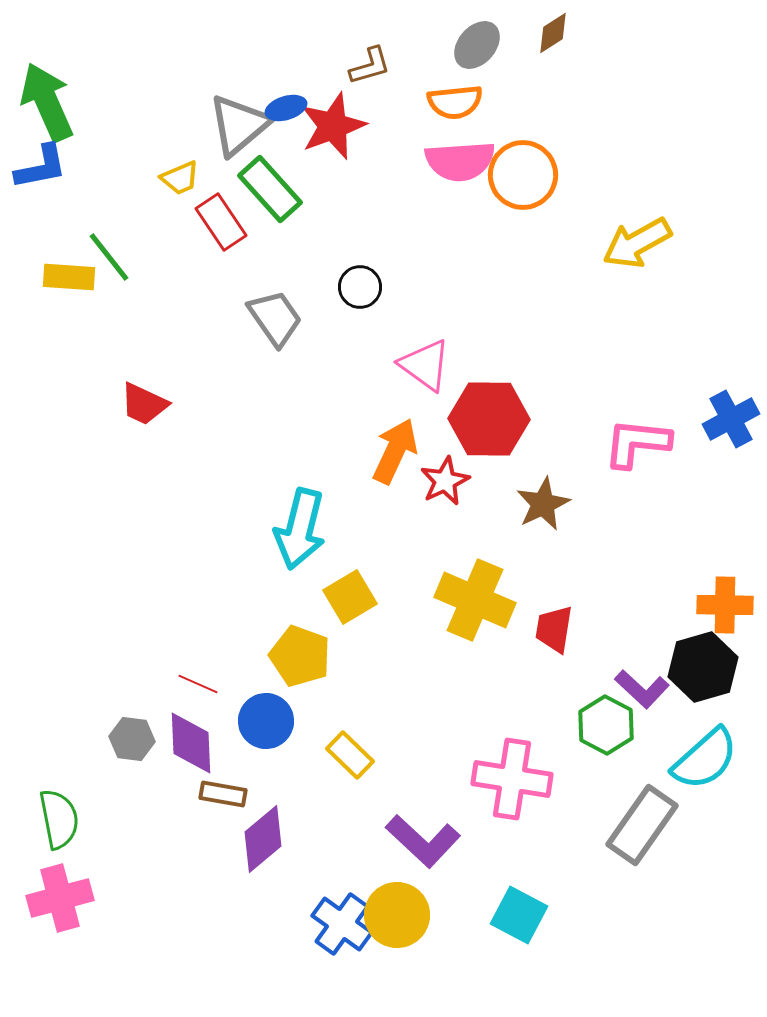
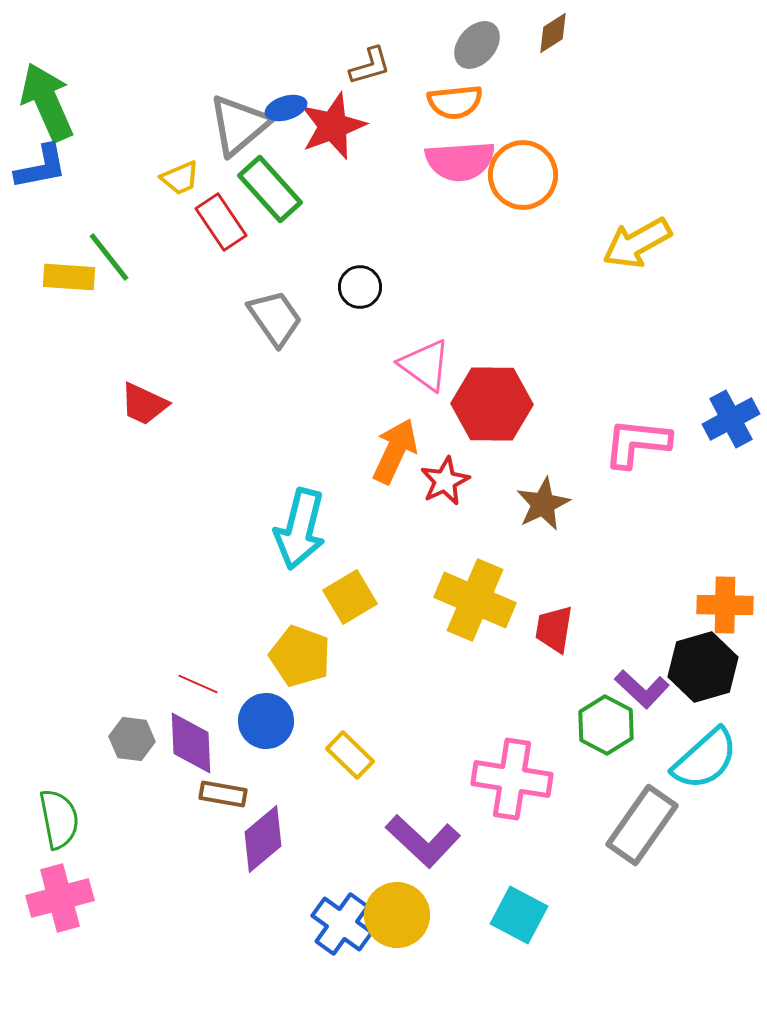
red hexagon at (489, 419): moved 3 px right, 15 px up
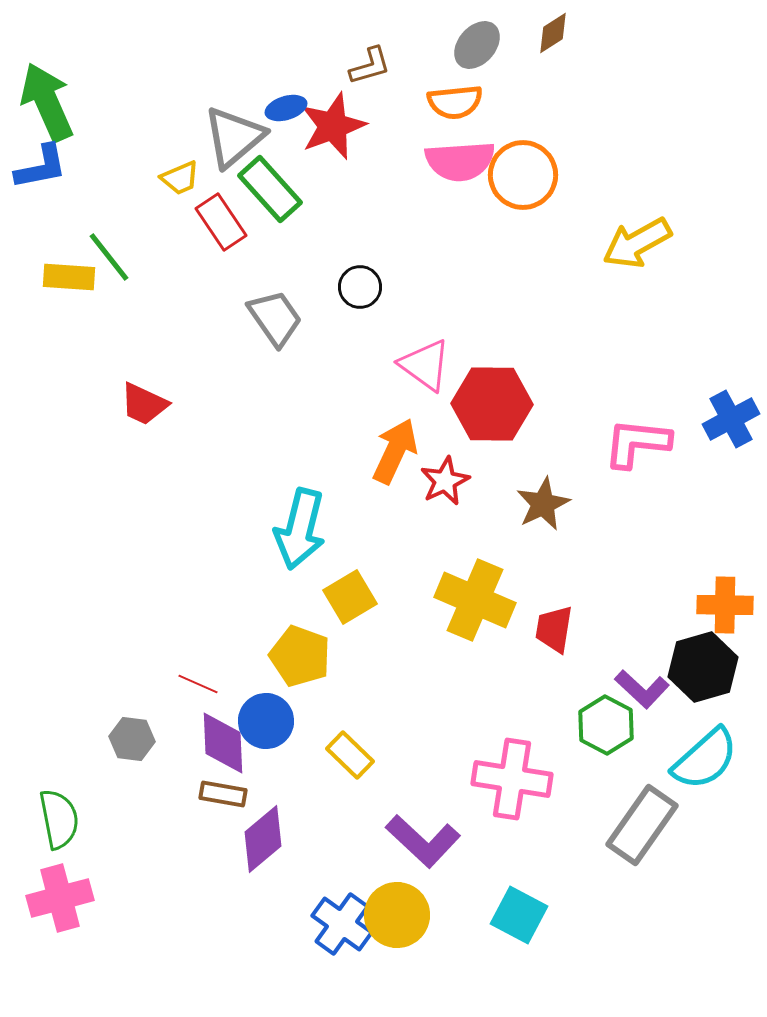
gray triangle at (239, 125): moved 5 px left, 12 px down
purple diamond at (191, 743): moved 32 px right
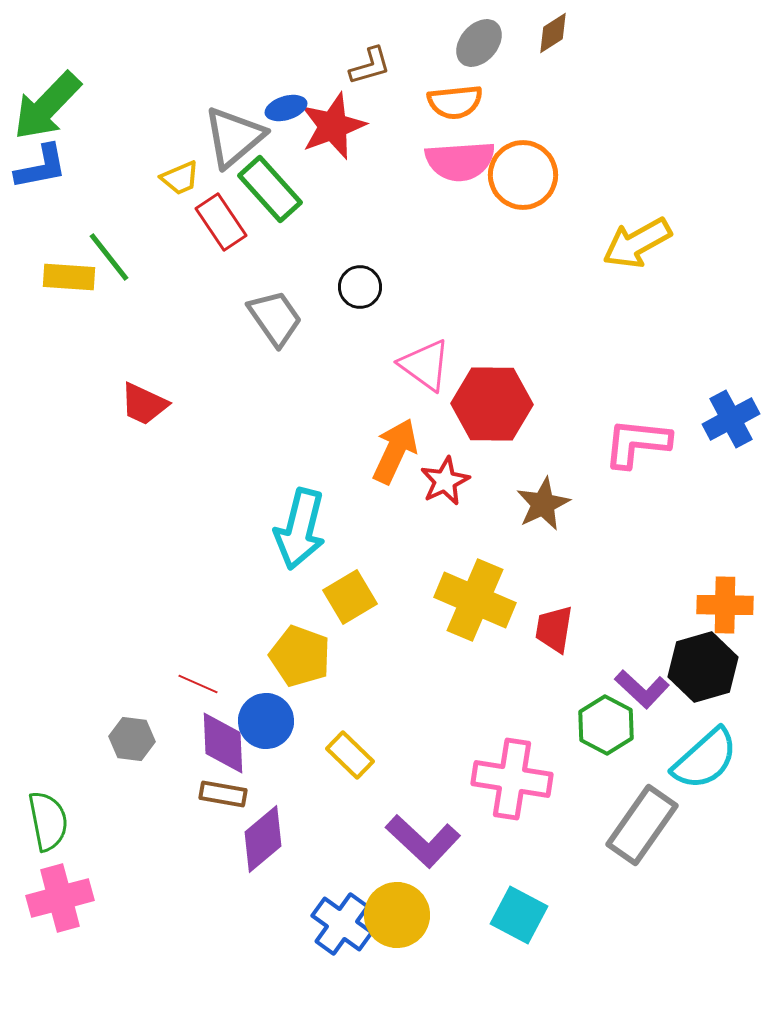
gray ellipse at (477, 45): moved 2 px right, 2 px up
green arrow at (47, 102): moved 4 px down; rotated 112 degrees counterclockwise
green semicircle at (59, 819): moved 11 px left, 2 px down
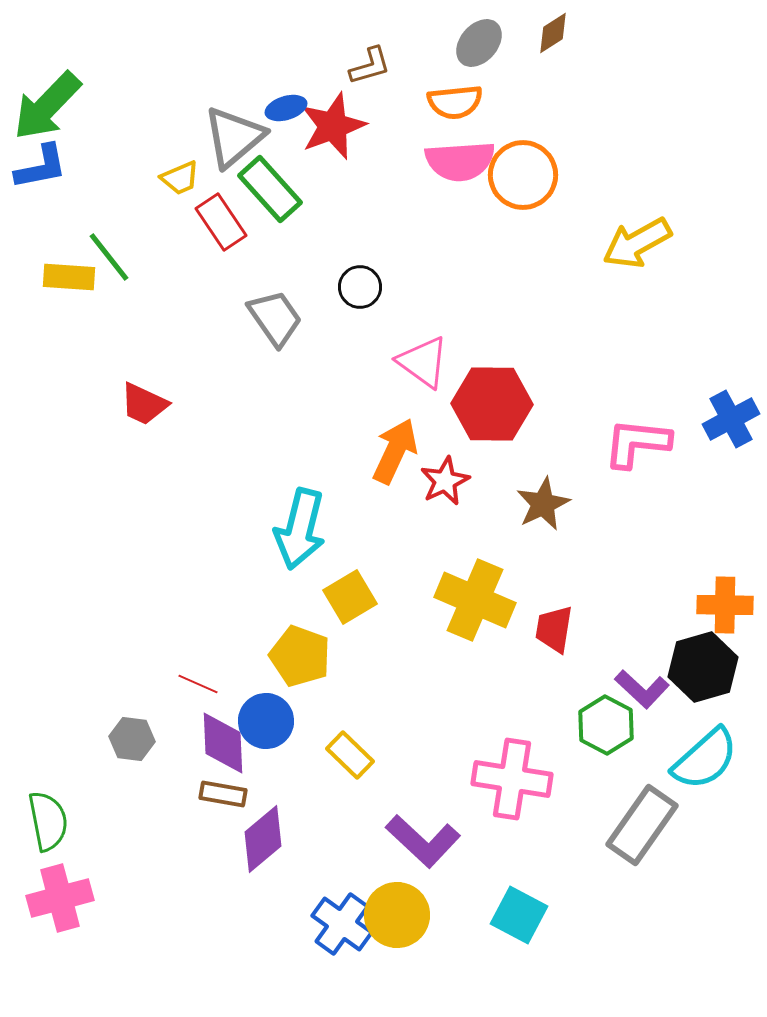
pink triangle at (425, 365): moved 2 px left, 3 px up
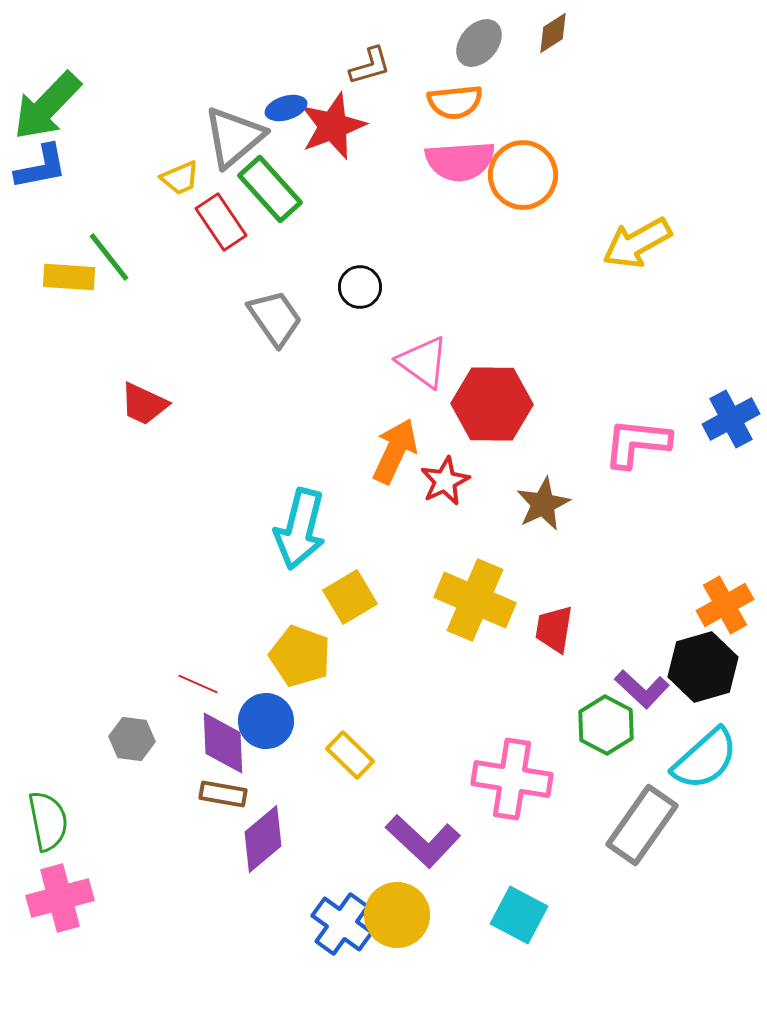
orange cross at (725, 605): rotated 30 degrees counterclockwise
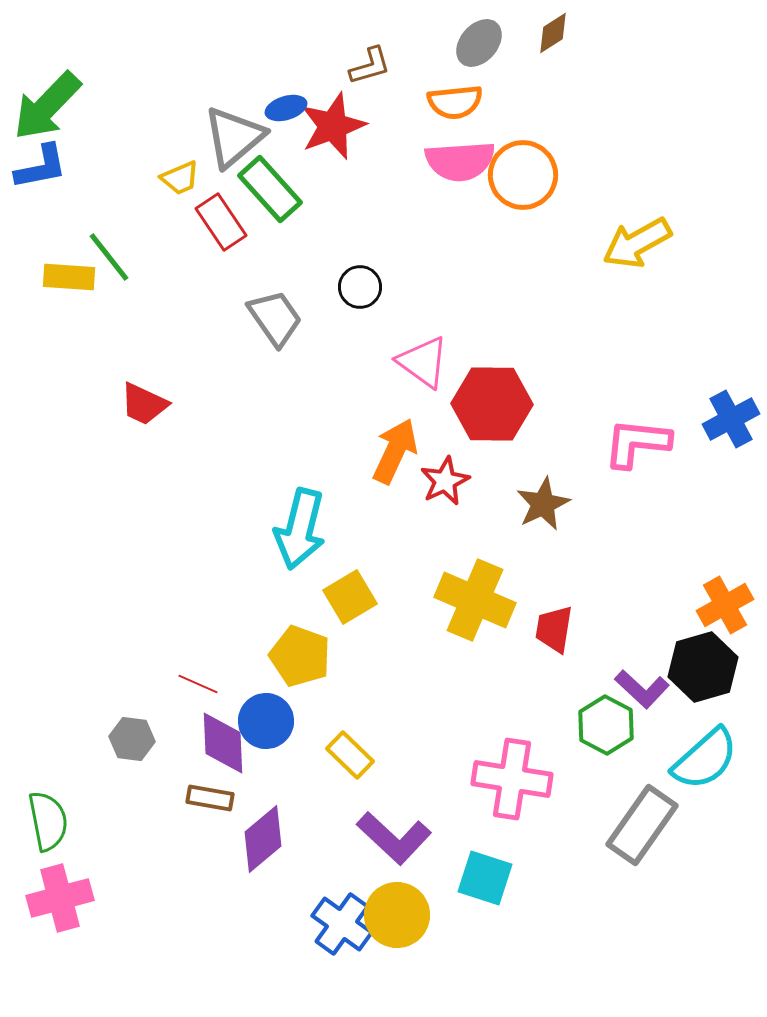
brown rectangle at (223, 794): moved 13 px left, 4 px down
purple L-shape at (423, 841): moved 29 px left, 3 px up
cyan square at (519, 915): moved 34 px left, 37 px up; rotated 10 degrees counterclockwise
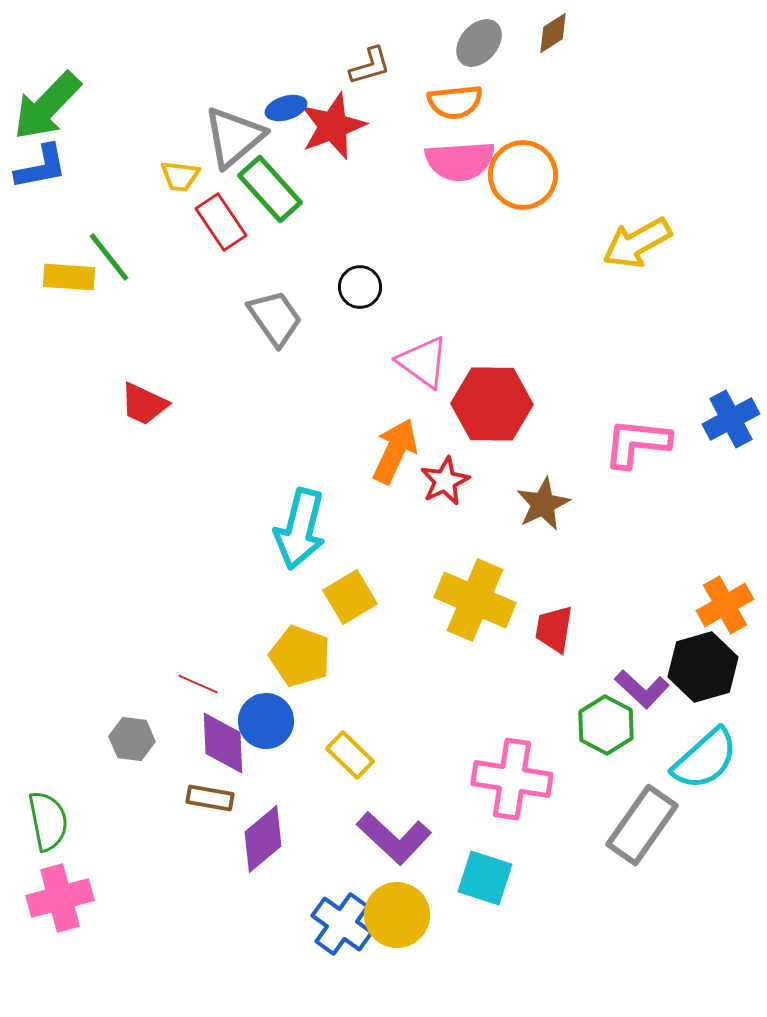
yellow trapezoid at (180, 178): moved 2 px up; rotated 30 degrees clockwise
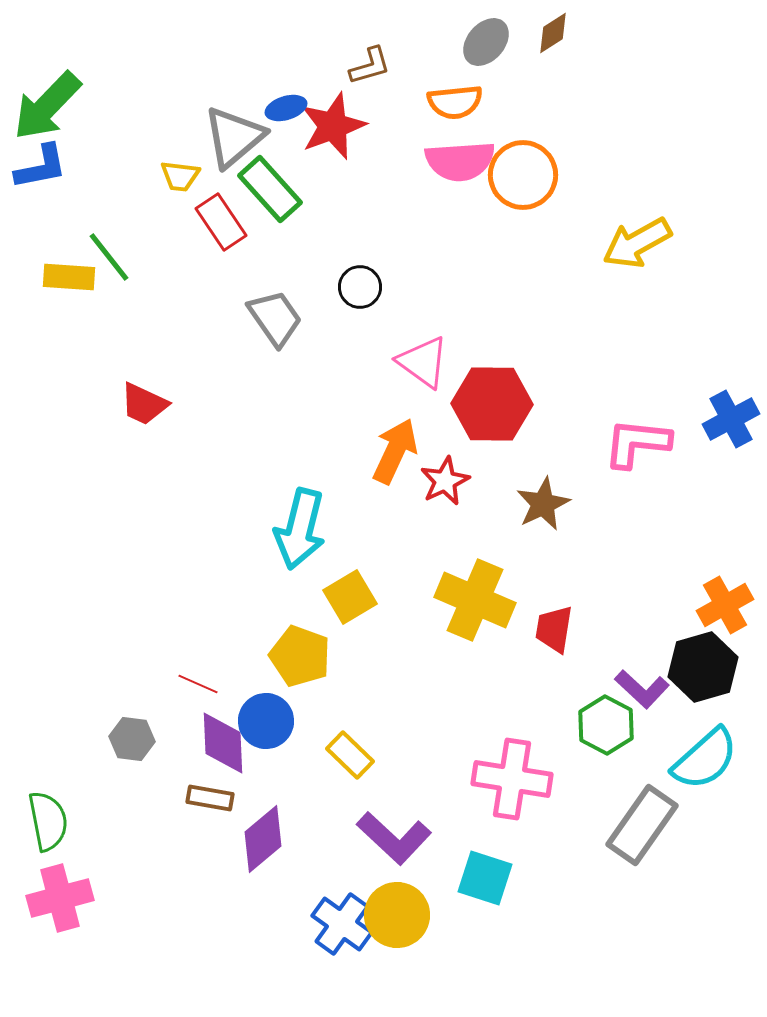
gray ellipse at (479, 43): moved 7 px right, 1 px up
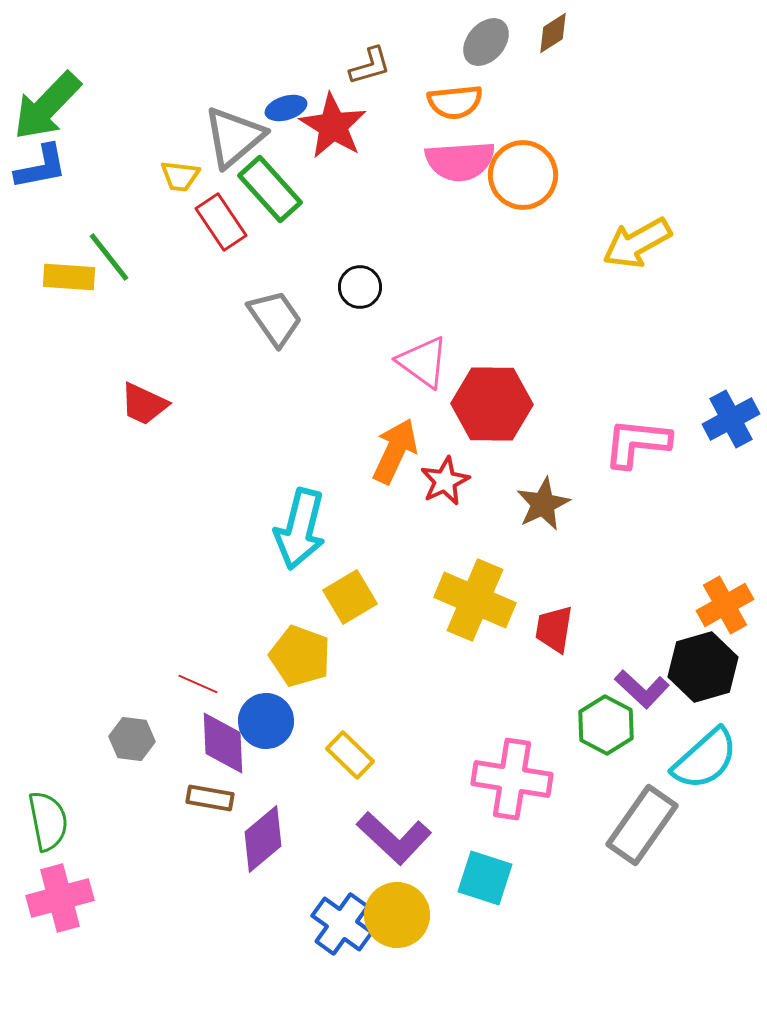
red star at (333, 126): rotated 20 degrees counterclockwise
